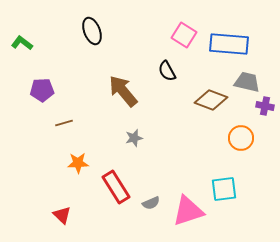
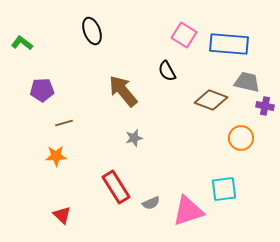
orange star: moved 22 px left, 7 px up
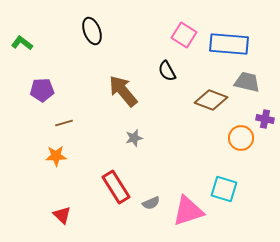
purple cross: moved 13 px down
cyan square: rotated 24 degrees clockwise
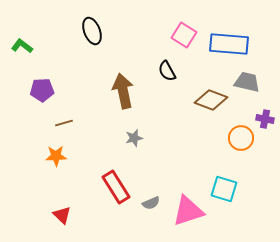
green L-shape: moved 3 px down
brown arrow: rotated 28 degrees clockwise
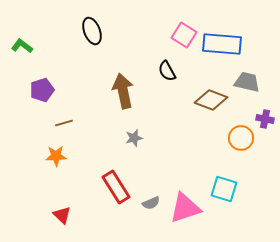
blue rectangle: moved 7 px left
purple pentagon: rotated 15 degrees counterclockwise
pink triangle: moved 3 px left, 3 px up
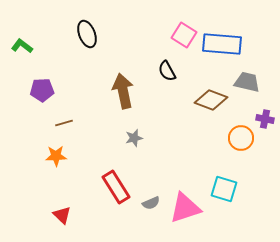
black ellipse: moved 5 px left, 3 px down
purple pentagon: rotated 15 degrees clockwise
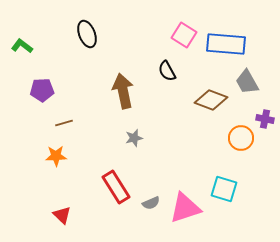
blue rectangle: moved 4 px right
gray trapezoid: rotated 132 degrees counterclockwise
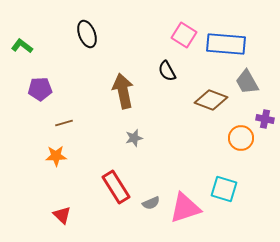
purple pentagon: moved 2 px left, 1 px up
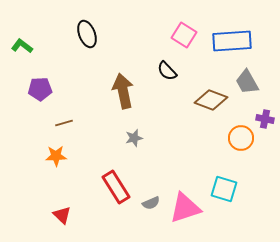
blue rectangle: moved 6 px right, 3 px up; rotated 9 degrees counterclockwise
black semicircle: rotated 15 degrees counterclockwise
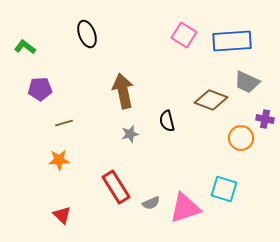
green L-shape: moved 3 px right, 1 px down
black semicircle: moved 50 px down; rotated 30 degrees clockwise
gray trapezoid: rotated 36 degrees counterclockwise
gray star: moved 4 px left, 4 px up
orange star: moved 3 px right, 4 px down
